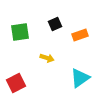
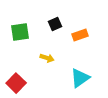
red square: rotated 18 degrees counterclockwise
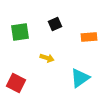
orange rectangle: moved 9 px right, 2 px down; rotated 14 degrees clockwise
red square: rotated 18 degrees counterclockwise
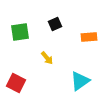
yellow arrow: rotated 32 degrees clockwise
cyan triangle: moved 3 px down
